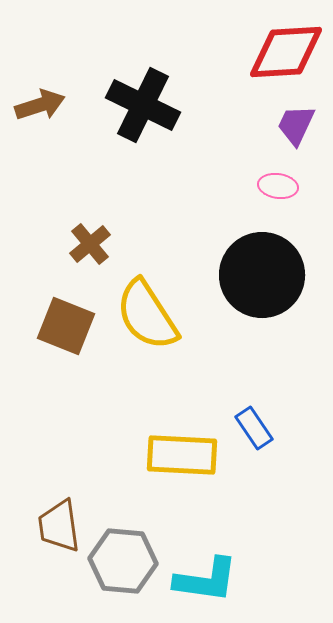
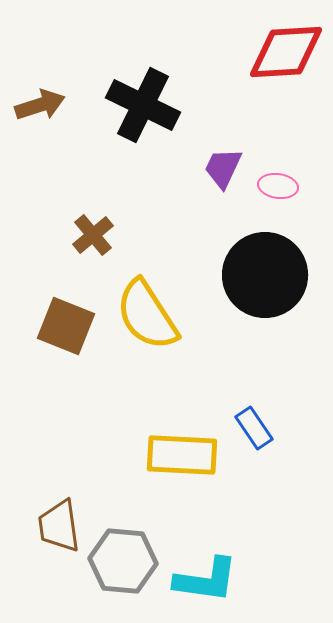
purple trapezoid: moved 73 px left, 43 px down
brown cross: moved 3 px right, 9 px up
black circle: moved 3 px right
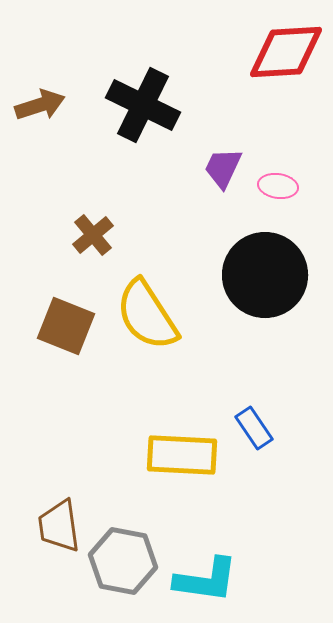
gray hexagon: rotated 6 degrees clockwise
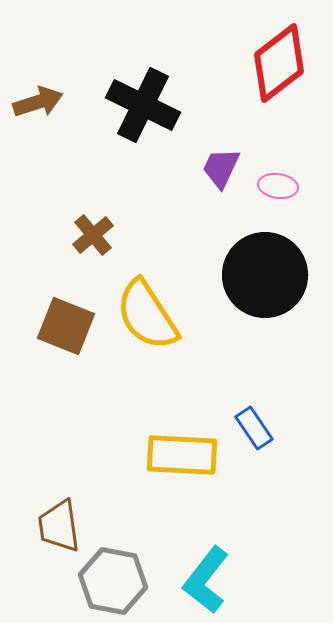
red diamond: moved 7 px left, 11 px down; rotated 34 degrees counterclockwise
brown arrow: moved 2 px left, 3 px up
purple trapezoid: moved 2 px left
gray hexagon: moved 10 px left, 20 px down
cyan L-shape: rotated 120 degrees clockwise
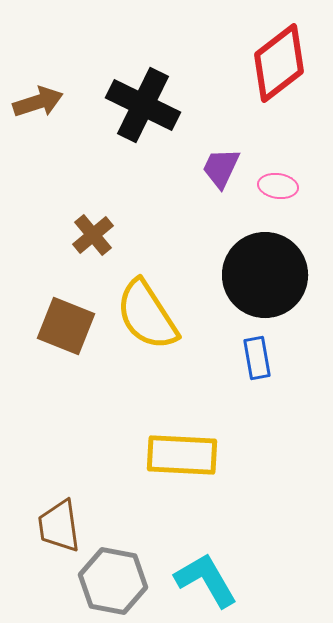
blue rectangle: moved 3 px right, 70 px up; rotated 24 degrees clockwise
cyan L-shape: rotated 112 degrees clockwise
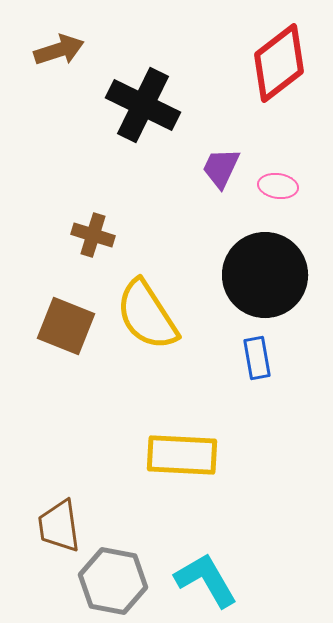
brown arrow: moved 21 px right, 52 px up
brown cross: rotated 33 degrees counterclockwise
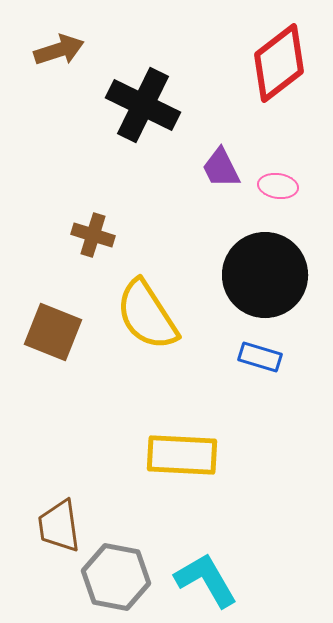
purple trapezoid: rotated 51 degrees counterclockwise
brown square: moved 13 px left, 6 px down
blue rectangle: moved 3 px right, 1 px up; rotated 63 degrees counterclockwise
gray hexagon: moved 3 px right, 4 px up
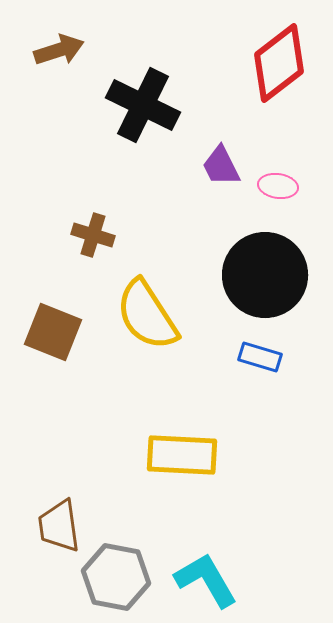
purple trapezoid: moved 2 px up
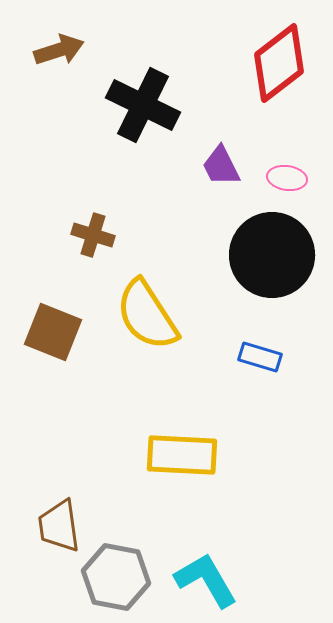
pink ellipse: moved 9 px right, 8 px up
black circle: moved 7 px right, 20 px up
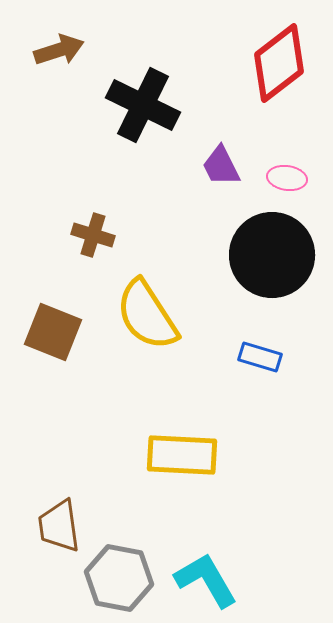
gray hexagon: moved 3 px right, 1 px down
